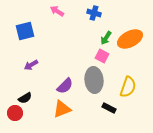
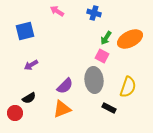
black semicircle: moved 4 px right
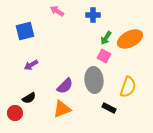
blue cross: moved 1 px left, 2 px down; rotated 16 degrees counterclockwise
pink square: moved 2 px right
